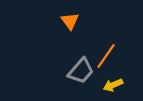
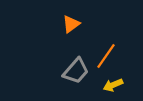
orange triangle: moved 1 px right, 3 px down; rotated 30 degrees clockwise
gray trapezoid: moved 5 px left
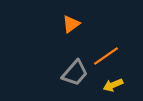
orange line: rotated 20 degrees clockwise
gray trapezoid: moved 1 px left, 2 px down
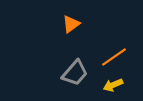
orange line: moved 8 px right, 1 px down
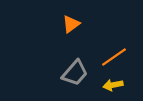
yellow arrow: rotated 12 degrees clockwise
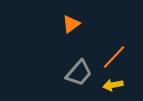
orange line: rotated 12 degrees counterclockwise
gray trapezoid: moved 4 px right
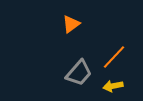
yellow arrow: moved 1 px down
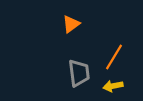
orange line: rotated 12 degrees counterclockwise
gray trapezoid: rotated 48 degrees counterclockwise
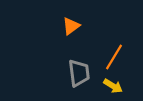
orange triangle: moved 2 px down
yellow arrow: rotated 138 degrees counterclockwise
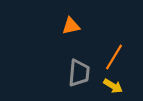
orange triangle: rotated 24 degrees clockwise
gray trapezoid: rotated 12 degrees clockwise
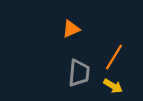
orange triangle: moved 3 px down; rotated 12 degrees counterclockwise
